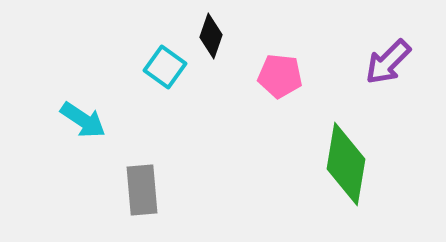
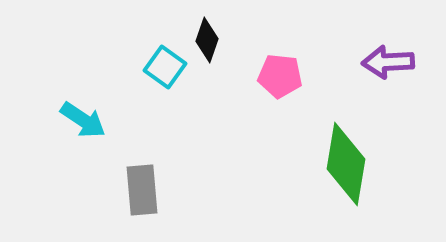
black diamond: moved 4 px left, 4 px down
purple arrow: rotated 42 degrees clockwise
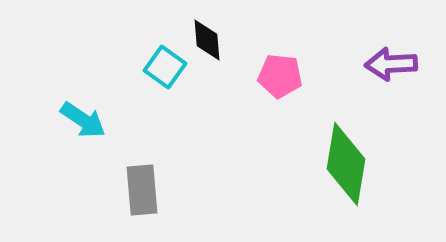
black diamond: rotated 24 degrees counterclockwise
purple arrow: moved 3 px right, 2 px down
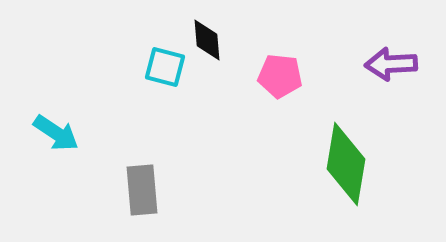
cyan square: rotated 21 degrees counterclockwise
cyan arrow: moved 27 px left, 13 px down
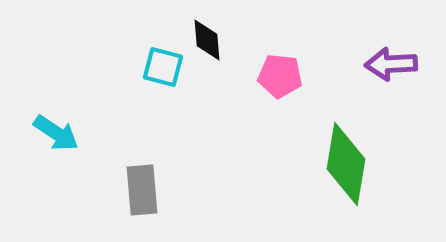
cyan square: moved 2 px left
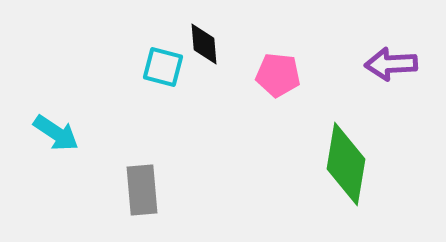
black diamond: moved 3 px left, 4 px down
pink pentagon: moved 2 px left, 1 px up
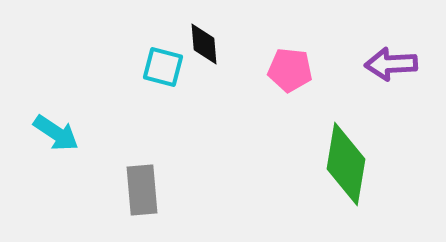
pink pentagon: moved 12 px right, 5 px up
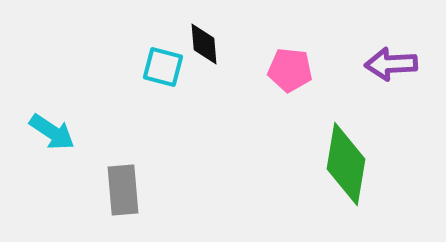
cyan arrow: moved 4 px left, 1 px up
gray rectangle: moved 19 px left
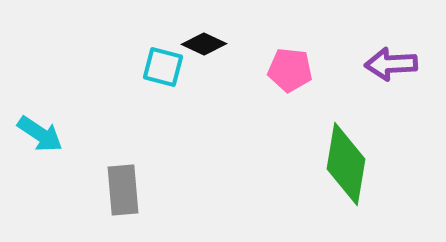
black diamond: rotated 60 degrees counterclockwise
cyan arrow: moved 12 px left, 2 px down
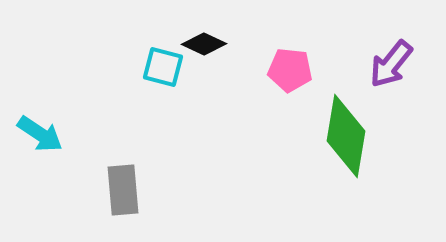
purple arrow: rotated 48 degrees counterclockwise
green diamond: moved 28 px up
